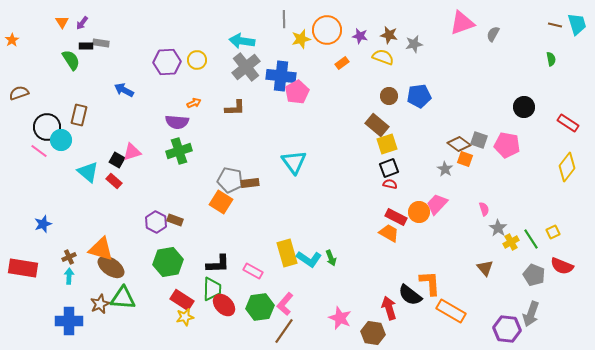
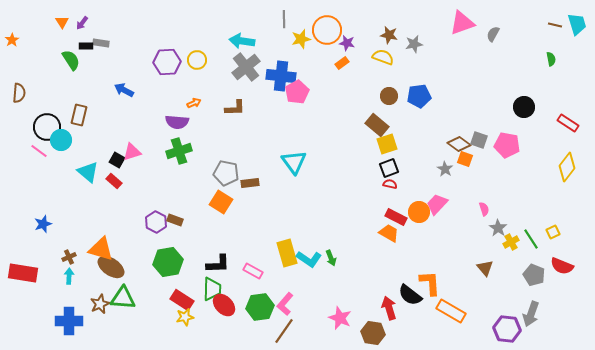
purple star at (360, 36): moved 13 px left, 7 px down
brown semicircle at (19, 93): rotated 114 degrees clockwise
gray pentagon at (230, 180): moved 4 px left, 7 px up
red rectangle at (23, 268): moved 5 px down
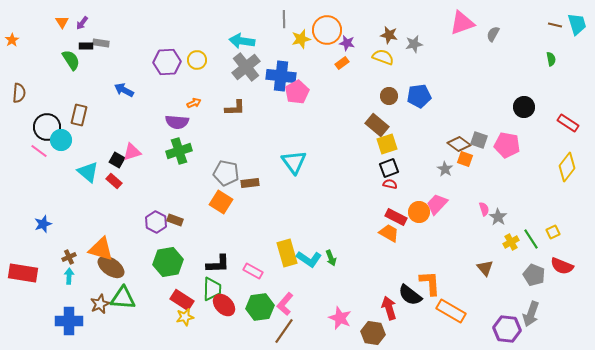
gray star at (498, 228): moved 11 px up
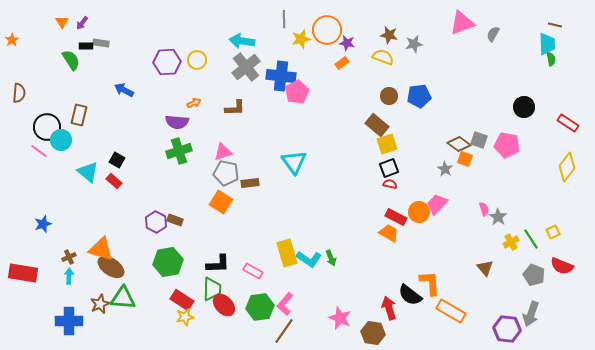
cyan trapezoid at (577, 24): moved 30 px left, 20 px down; rotated 15 degrees clockwise
pink triangle at (132, 152): moved 91 px right
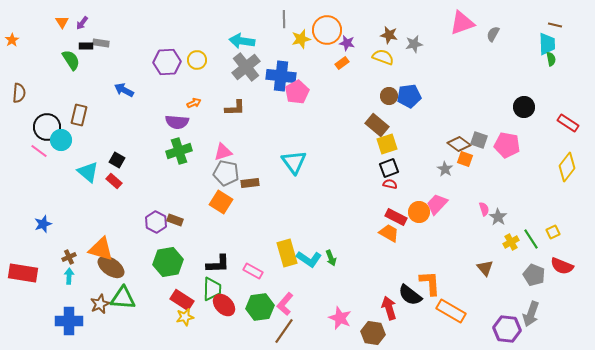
blue pentagon at (419, 96): moved 10 px left
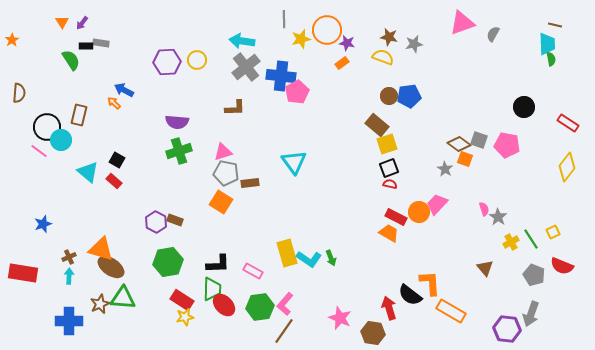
brown star at (389, 35): moved 2 px down
orange arrow at (194, 103): moved 80 px left; rotated 112 degrees counterclockwise
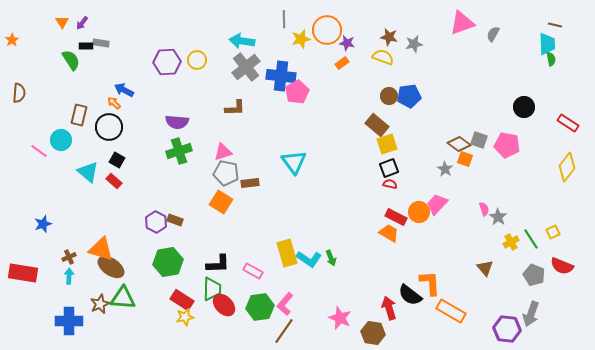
black circle at (47, 127): moved 62 px right
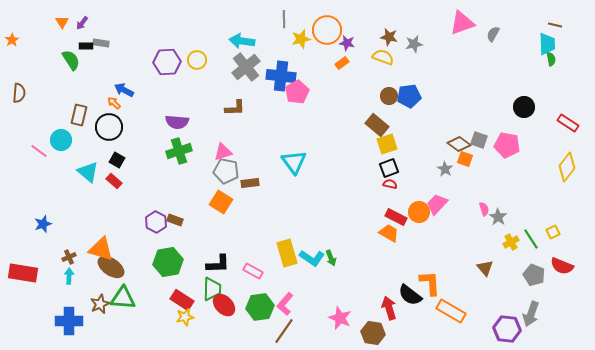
gray pentagon at (226, 173): moved 2 px up
cyan L-shape at (309, 259): moved 3 px right, 1 px up
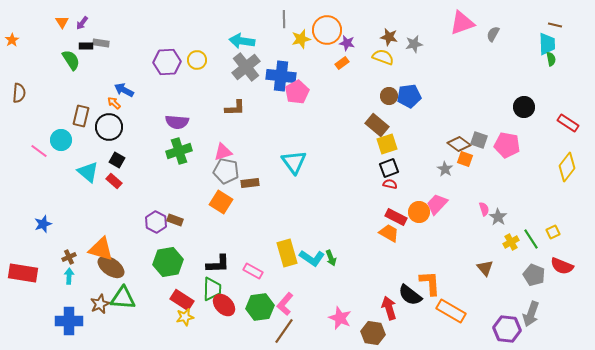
brown rectangle at (79, 115): moved 2 px right, 1 px down
